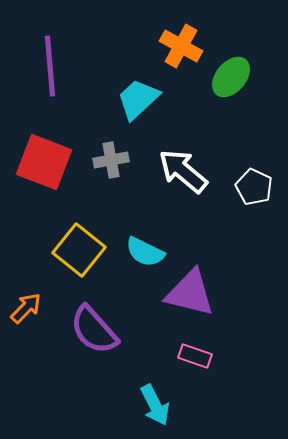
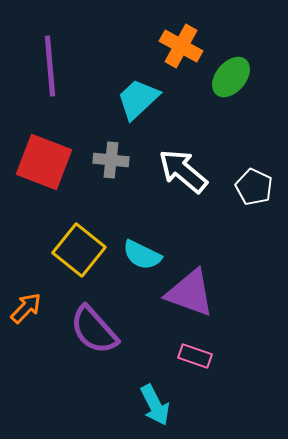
gray cross: rotated 16 degrees clockwise
cyan semicircle: moved 3 px left, 3 px down
purple triangle: rotated 6 degrees clockwise
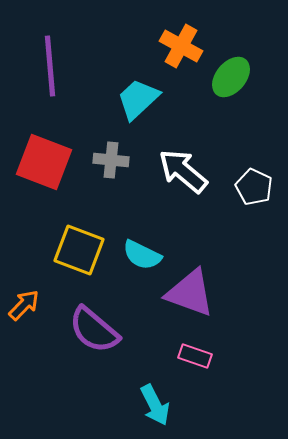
yellow square: rotated 18 degrees counterclockwise
orange arrow: moved 2 px left, 3 px up
purple semicircle: rotated 8 degrees counterclockwise
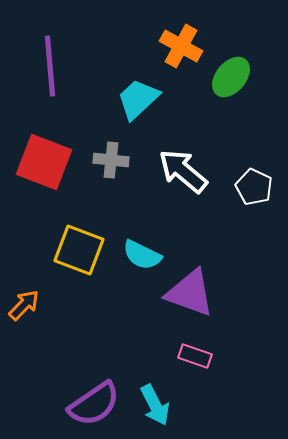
purple semicircle: moved 74 px down; rotated 74 degrees counterclockwise
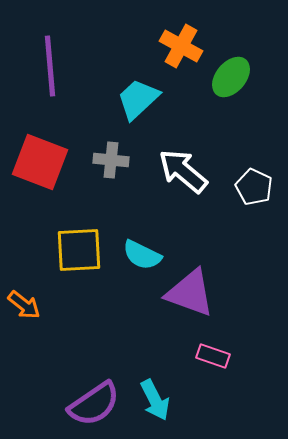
red square: moved 4 px left
yellow square: rotated 24 degrees counterclockwise
orange arrow: rotated 84 degrees clockwise
pink rectangle: moved 18 px right
cyan arrow: moved 5 px up
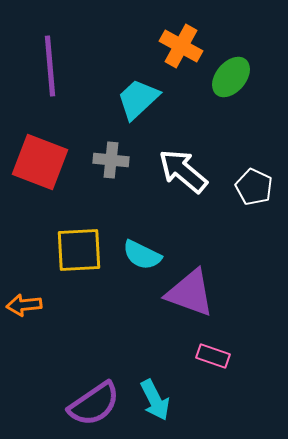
orange arrow: rotated 136 degrees clockwise
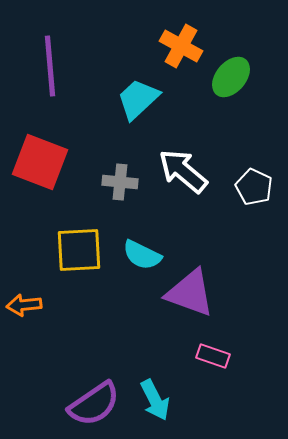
gray cross: moved 9 px right, 22 px down
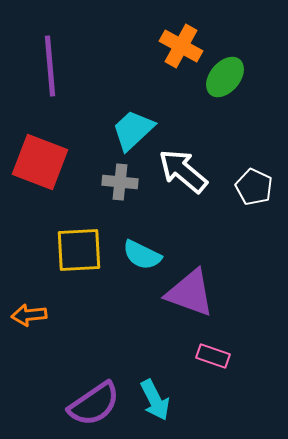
green ellipse: moved 6 px left
cyan trapezoid: moved 5 px left, 31 px down
orange arrow: moved 5 px right, 10 px down
